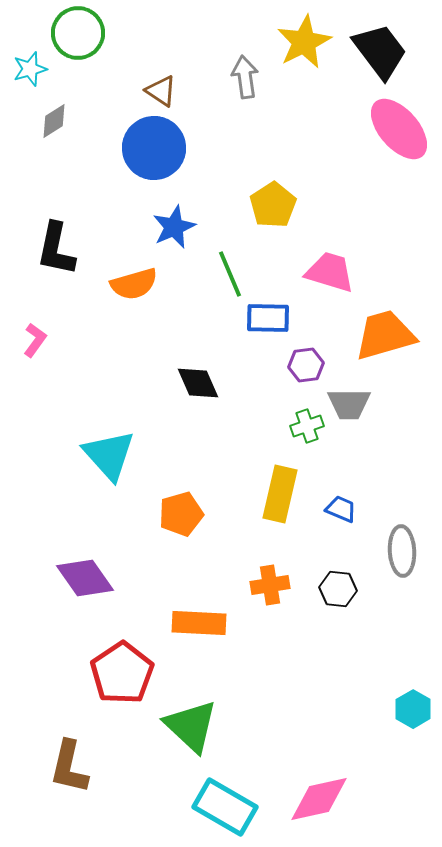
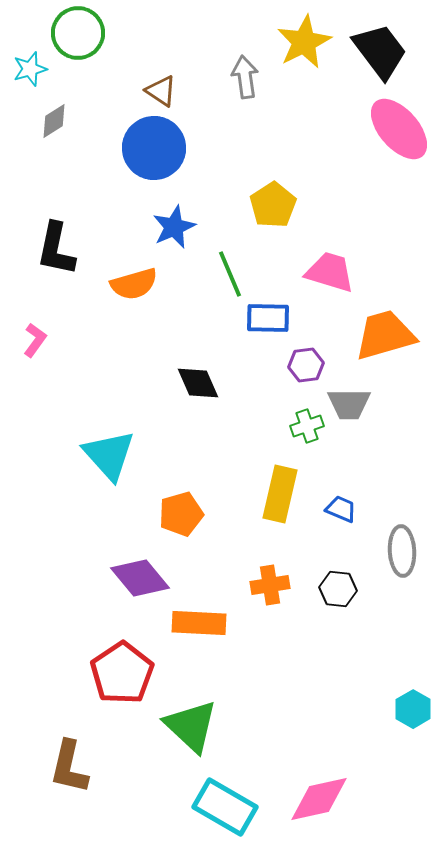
purple diamond: moved 55 px right; rotated 4 degrees counterclockwise
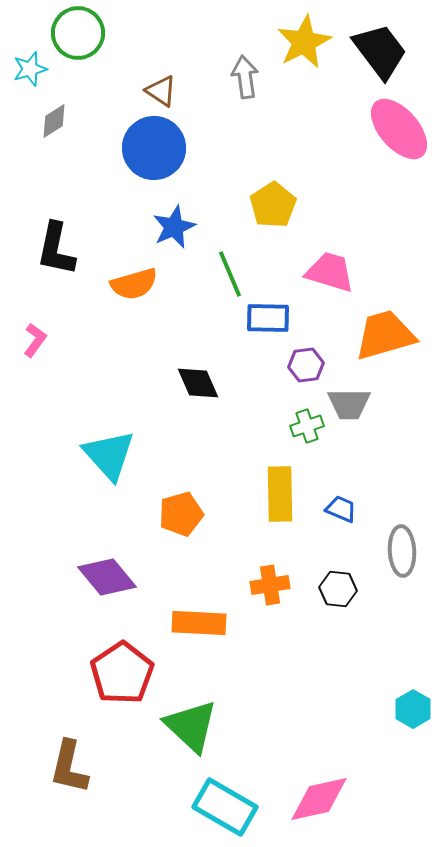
yellow rectangle: rotated 14 degrees counterclockwise
purple diamond: moved 33 px left, 1 px up
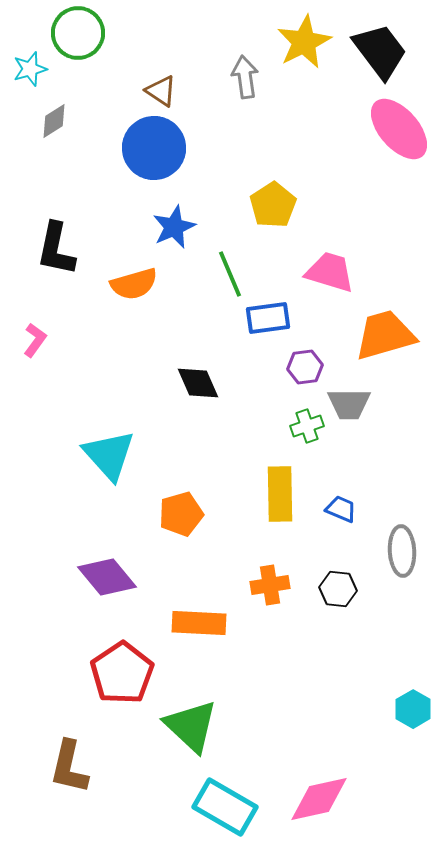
blue rectangle: rotated 9 degrees counterclockwise
purple hexagon: moved 1 px left, 2 px down
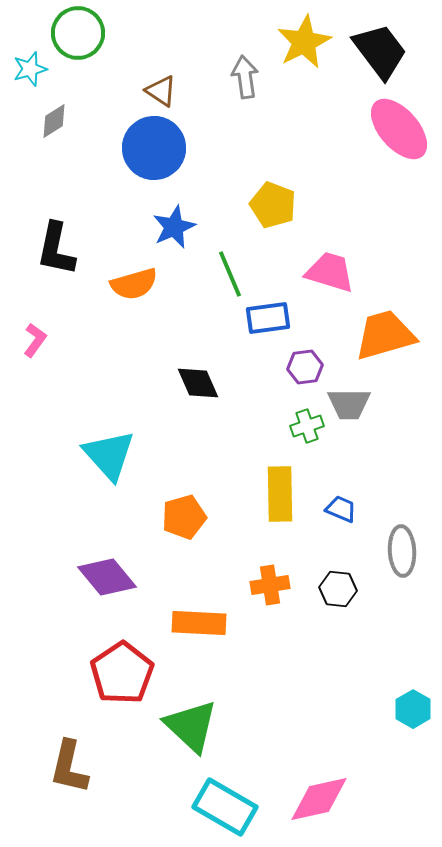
yellow pentagon: rotated 18 degrees counterclockwise
orange pentagon: moved 3 px right, 3 px down
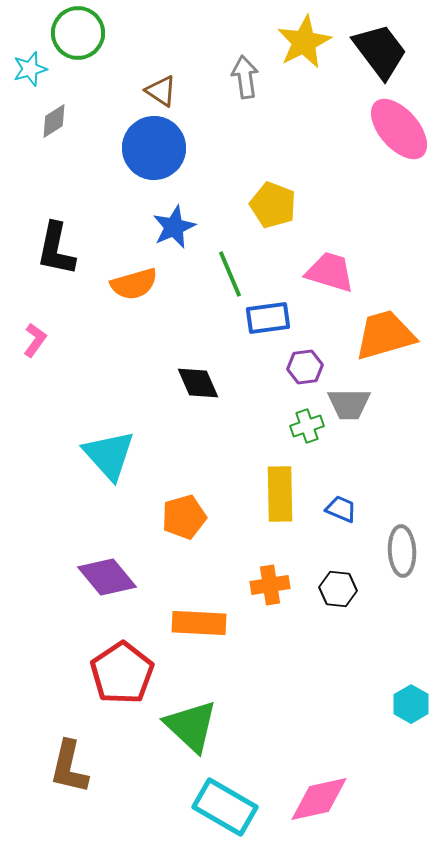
cyan hexagon: moved 2 px left, 5 px up
